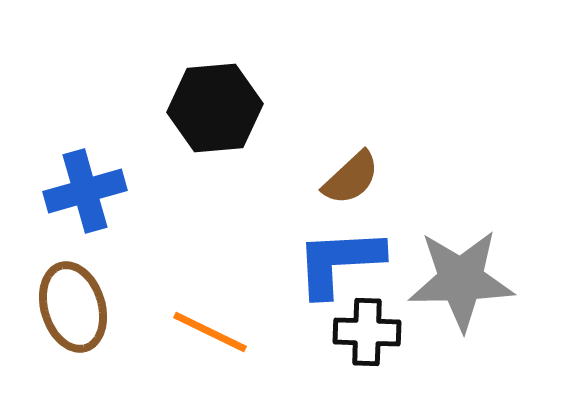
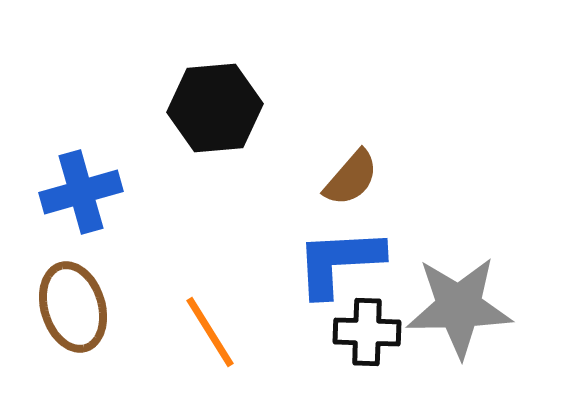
brown semicircle: rotated 6 degrees counterclockwise
blue cross: moved 4 px left, 1 px down
gray star: moved 2 px left, 27 px down
orange line: rotated 32 degrees clockwise
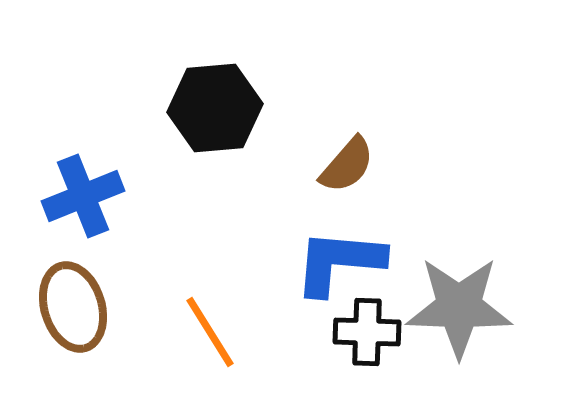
brown semicircle: moved 4 px left, 13 px up
blue cross: moved 2 px right, 4 px down; rotated 6 degrees counterclockwise
blue L-shape: rotated 8 degrees clockwise
gray star: rotated 3 degrees clockwise
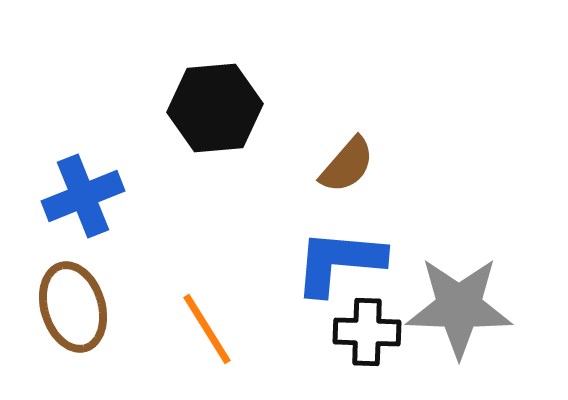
orange line: moved 3 px left, 3 px up
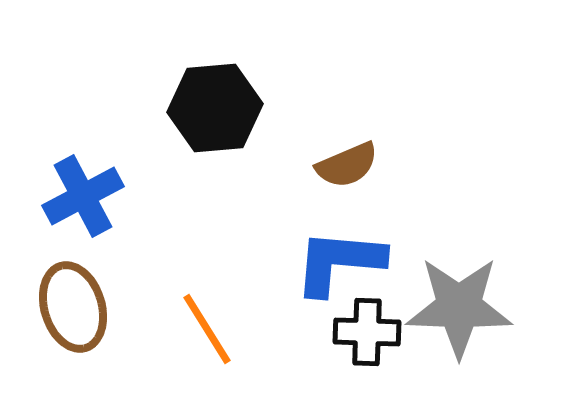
brown semicircle: rotated 26 degrees clockwise
blue cross: rotated 6 degrees counterclockwise
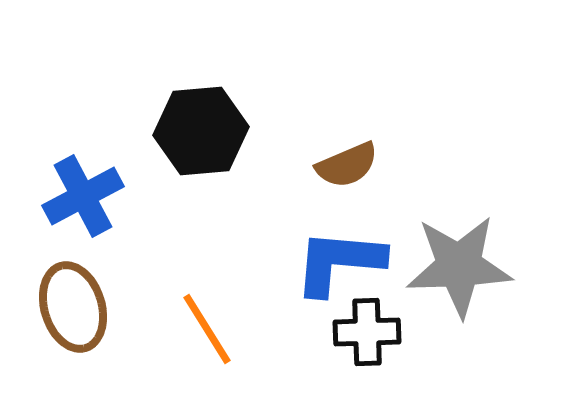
black hexagon: moved 14 px left, 23 px down
gray star: moved 41 px up; rotated 4 degrees counterclockwise
black cross: rotated 4 degrees counterclockwise
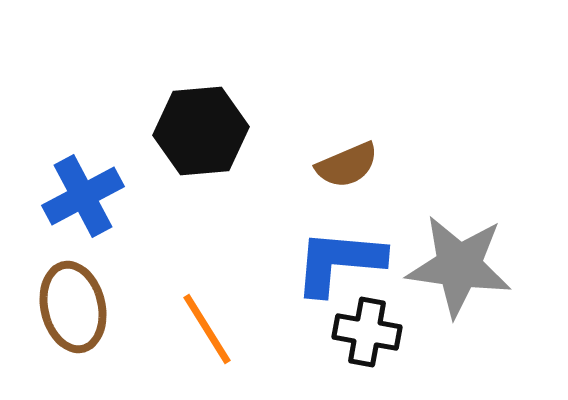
gray star: rotated 10 degrees clockwise
brown ellipse: rotated 4 degrees clockwise
black cross: rotated 12 degrees clockwise
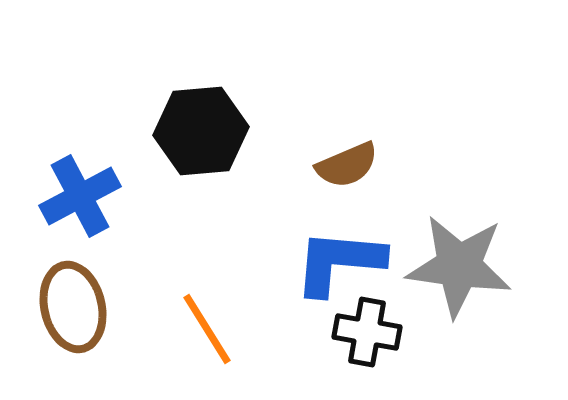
blue cross: moved 3 px left
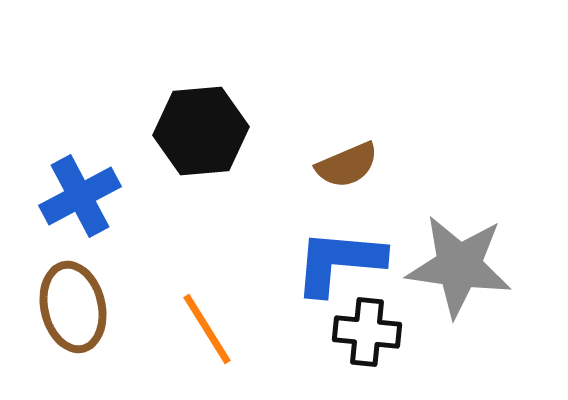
black cross: rotated 4 degrees counterclockwise
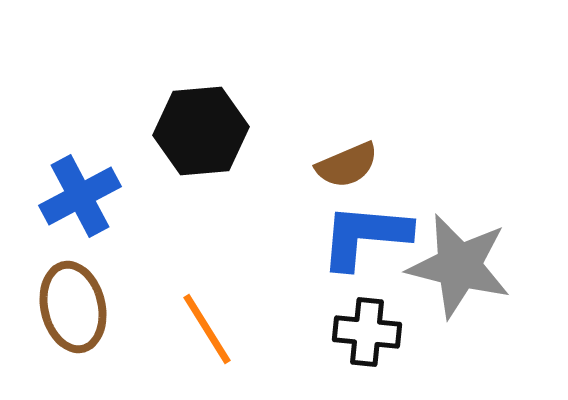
blue L-shape: moved 26 px right, 26 px up
gray star: rotated 6 degrees clockwise
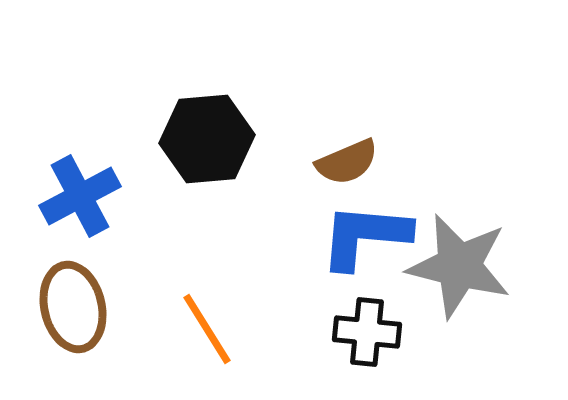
black hexagon: moved 6 px right, 8 px down
brown semicircle: moved 3 px up
